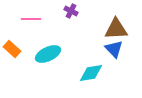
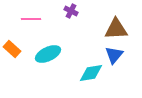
blue triangle: moved 6 px down; rotated 24 degrees clockwise
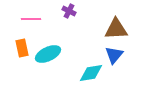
purple cross: moved 2 px left
orange rectangle: moved 10 px right, 1 px up; rotated 36 degrees clockwise
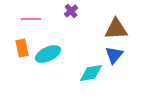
purple cross: moved 2 px right; rotated 24 degrees clockwise
